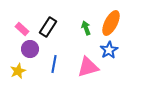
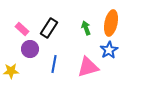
orange ellipse: rotated 15 degrees counterclockwise
black rectangle: moved 1 px right, 1 px down
yellow star: moved 7 px left; rotated 21 degrees clockwise
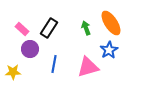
orange ellipse: rotated 45 degrees counterclockwise
yellow star: moved 2 px right, 1 px down
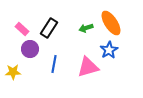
green arrow: rotated 88 degrees counterclockwise
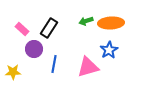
orange ellipse: rotated 60 degrees counterclockwise
green arrow: moved 7 px up
purple circle: moved 4 px right
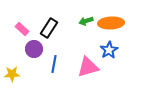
yellow star: moved 1 px left, 2 px down
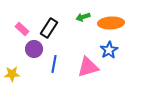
green arrow: moved 3 px left, 4 px up
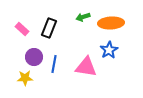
black rectangle: rotated 12 degrees counterclockwise
purple circle: moved 8 px down
pink triangle: moved 2 px left; rotated 25 degrees clockwise
yellow star: moved 13 px right, 4 px down
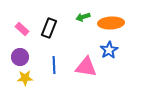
purple circle: moved 14 px left
blue line: moved 1 px down; rotated 12 degrees counterclockwise
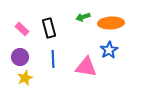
black rectangle: rotated 36 degrees counterclockwise
blue line: moved 1 px left, 6 px up
yellow star: rotated 21 degrees counterclockwise
